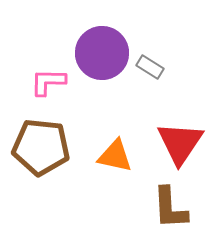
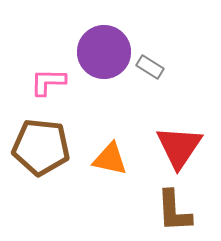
purple circle: moved 2 px right, 1 px up
red triangle: moved 1 px left, 4 px down
orange triangle: moved 5 px left, 3 px down
brown L-shape: moved 4 px right, 3 px down
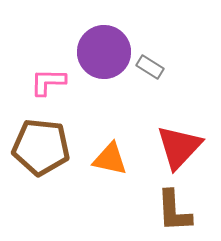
red triangle: rotated 9 degrees clockwise
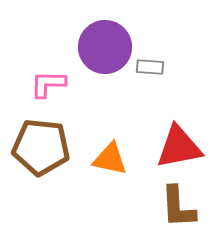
purple circle: moved 1 px right, 5 px up
gray rectangle: rotated 28 degrees counterclockwise
pink L-shape: moved 2 px down
red triangle: rotated 36 degrees clockwise
brown L-shape: moved 4 px right, 4 px up
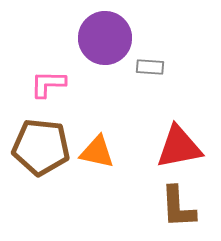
purple circle: moved 9 px up
orange triangle: moved 13 px left, 7 px up
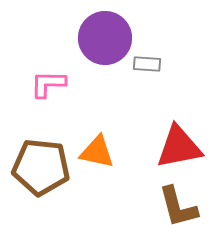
gray rectangle: moved 3 px left, 3 px up
brown pentagon: moved 20 px down
brown L-shape: rotated 12 degrees counterclockwise
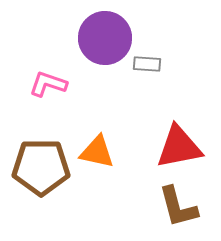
pink L-shape: rotated 18 degrees clockwise
brown pentagon: rotated 6 degrees counterclockwise
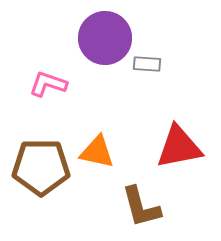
brown L-shape: moved 37 px left
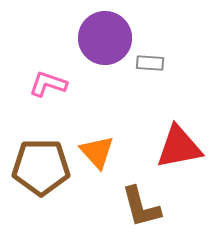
gray rectangle: moved 3 px right, 1 px up
orange triangle: rotated 36 degrees clockwise
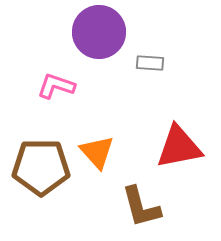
purple circle: moved 6 px left, 6 px up
pink L-shape: moved 8 px right, 2 px down
